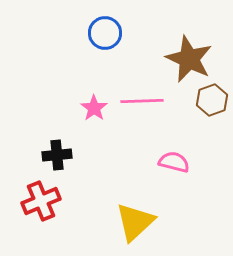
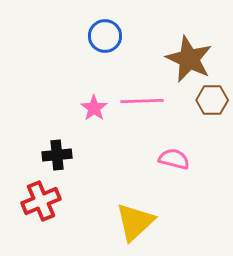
blue circle: moved 3 px down
brown hexagon: rotated 20 degrees clockwise
pink semicircle: moved 3 px up
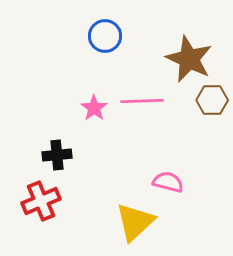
pink semicircle: moved 6 px left, 23 px down
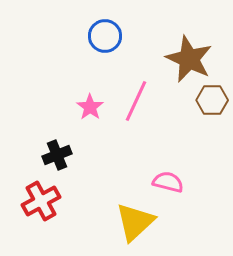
pink line: moved 6 px left; rotated 63 degrees counterclockwise
pink star: moved 4 px left, 1 px up
black cross: rotated 16 degrees counterclockwise
red cross: rotated 6 degrees counterclockwise
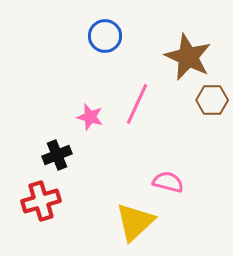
brown star: moved 1 px left, 2 px up
pink line: moved 1 px right, 3 px down
pink star: moved 10 px down; rotated 20 degrees counterclockwise
red cross: rotated 12 degrees clockwise
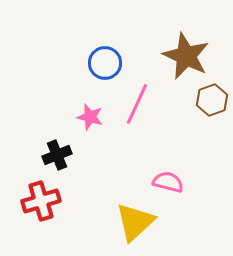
blue circle: moved 27 px down
brown star: moved 2 px left, 1 px up
brown hexagon: rotated 20 degrees counterclockwise
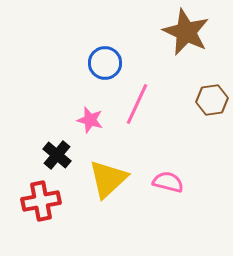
brown star: moved 24 px up
brown hexagon: rotated 12 degrees clockwise
pink star: moved 3 px down
black cross: rotated 28 degrees counterclockwise
red cross: rotated 6 degrees clockwise
yellow triangle: moved 27 px left, 43 px up
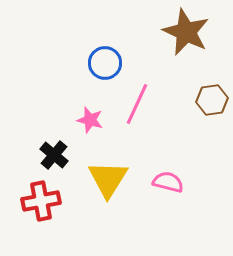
black cross: moved 3 px left
yellow triangle: rotated 15 degrees counterclockwise
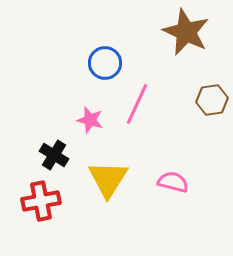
black cross: rotated 8 degrees counterclockwise
pink semicircle: moved 5 px right
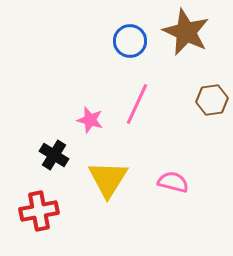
blue circle: moved 25 px right, 22 px up
red cross: moved 2 px left, 10 px down
